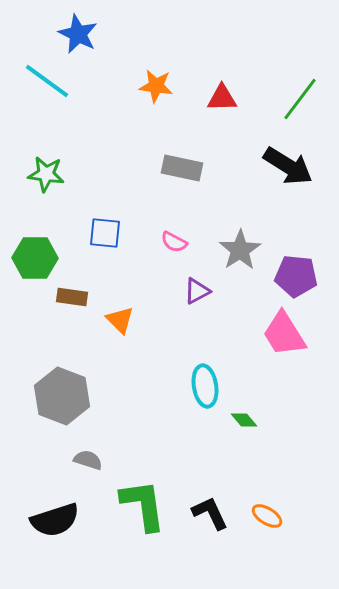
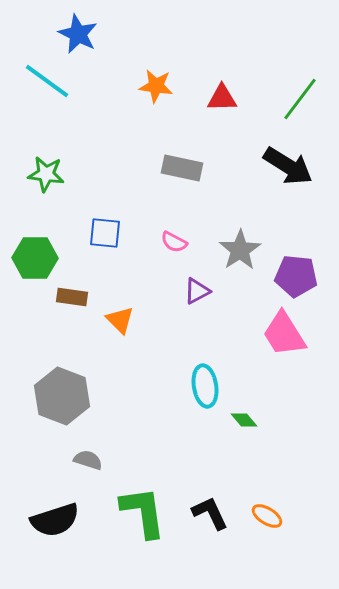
green L-shape: moved 7 px down
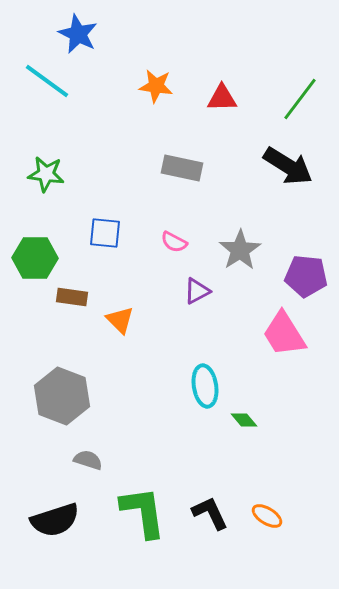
purple pentagon: moved 10 px right
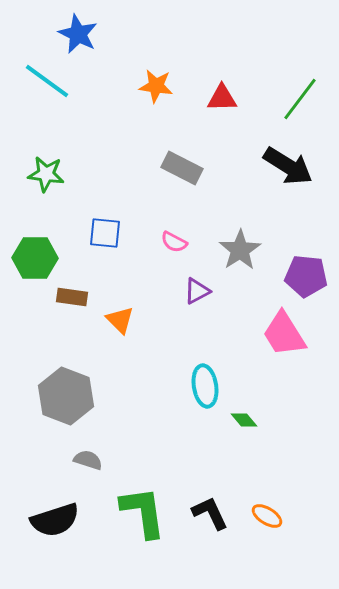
gray rectangle: rotated 15 degrees clockwise
gray hexagon: moved 4 px right
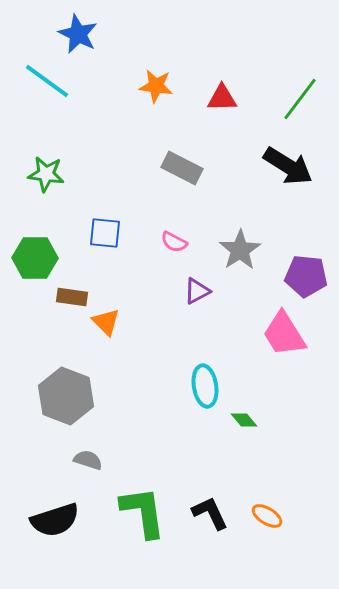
orange triangle: moved 14 px left, 2 px down
